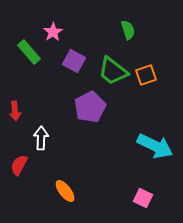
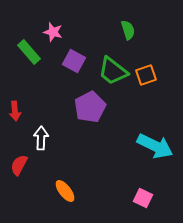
pink star: rotated 24 degrees counterclockwise
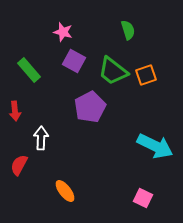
pink star: moved 10 px right
green rectangle: moved 18 px down
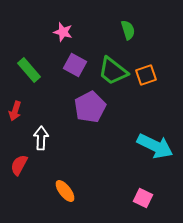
purple square: moved 1 px right, 4 px down
red arrow: rotated 24 degrees clockwise
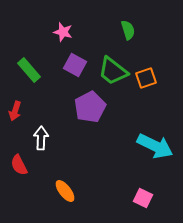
orange square: moved 3 px down
red semicircle: rotated 55 degrees counterclockwise
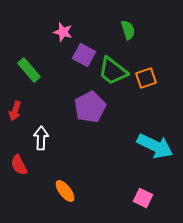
purple square: moved 9 px right, 10 px up
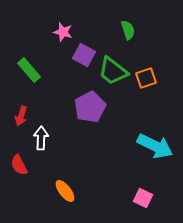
red arrow: moved 6 px right, 5 px down
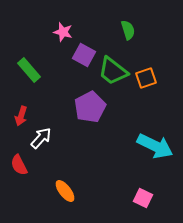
white arrow: rotated 40 degrees clockwise
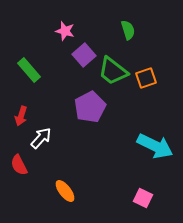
pink star: moved 2 px right, 1 px up
purple square: rotated 20 degrees clockwise
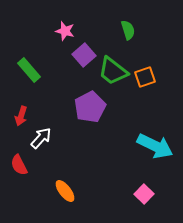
orange square: moved 1 px left, 1 px up
pink square: moved 1 px right, 4 px up; rotated 18 degrees clockwise
